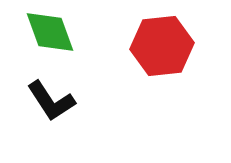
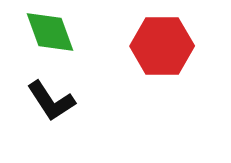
red hexagon: rotated 6 degrees clockwise
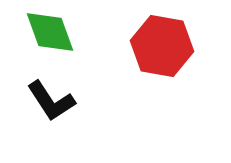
red hexagon: rotated 10 degrees clockwise
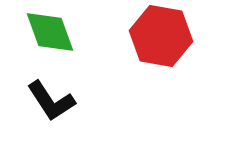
red hexagon: moved 1 px left, 10 px up
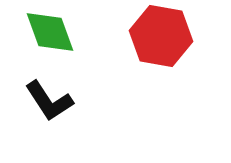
black L-shape: moved 2 px left
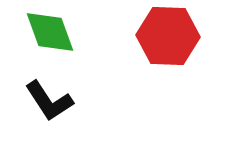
red hexagon: moved 7 px right; rotated 8 degrees counterclockwise
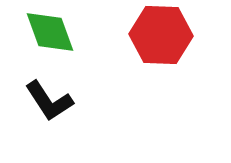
red hexagon: moved 7 px left, 1 px up
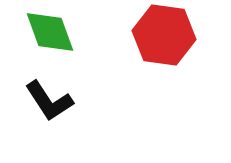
red hexagon: moved 3 px right; rotated 6 degrees clockwise
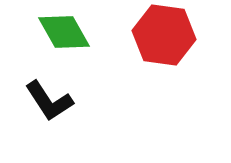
green diamond: moved 14 px right; rotated 10 degrees counterclockwise
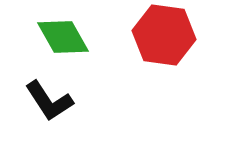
green diamond: moved 1 px left, 5 px down
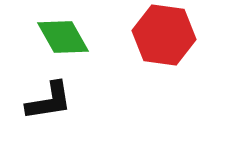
black L-shape: rotated 66 degrees counterclockwise
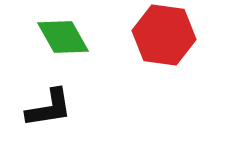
black L-shape: moved 7 px down
